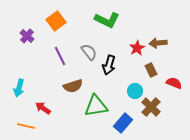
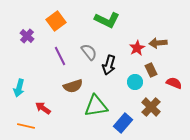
cyan circle: moved 9 px up
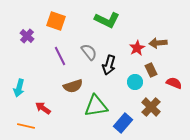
orange square: rotated 36 degrees counterclockwise
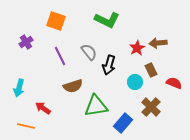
purple cross: moved 1 px left, 6 px down; rotated 16 degrees clockwise
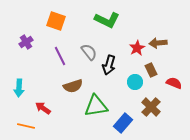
cyan arrow: rotated 12 degrees counterclockwise
